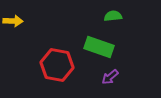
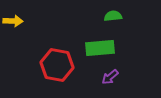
green rectangle: moved 1 px right, 1 px down; rotated 24 degrees counterclockwise
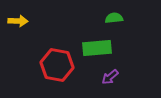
green semicircle: moved 1 px right, 2 px down
yellow arrow: moved 5 px right
green rectangle: moved 3 px left
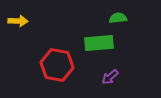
green semicircle: moved 4 px right
green rectangle: moved 2 px right, 5 px up
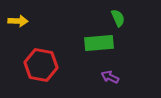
green semicircle: rotated 72 degrees clockwise
red hexagon: moved 16 px left
purple arrow: rotated 66 degrees clockwise
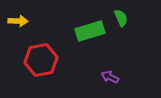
green semicircle: moved 3 px right
green rectangle: moved 9 px left, 12 px up; rotated 12 degrees counterclockwise
red hexagon: moved 5 px up; rotated 20 degrees counterclockwise
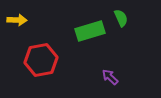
yellow arrow: moved 1 px left, 1 px up
purple arrow: rotated 18 degrees clockwise
